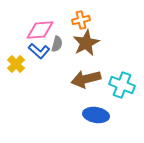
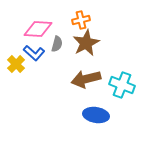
pink diamond: moved 2 px left, 1 px up; rotated 8 degrees clockwise
blue L-shape: moved 5 px left, 2 px down
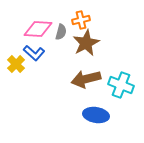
gray semicircle: moved 4 px right, 12 px up
cyan cross: moved 1 px left
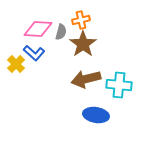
brown star: moved 3 px left, 1 px down; rotated 8 degrees counterclockwise
cyan cross: moved 2 px left; rotated 15 degrees counterclockwise
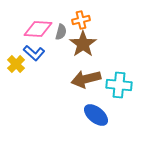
blue ellipse: rotated 30 degrees clockwise
